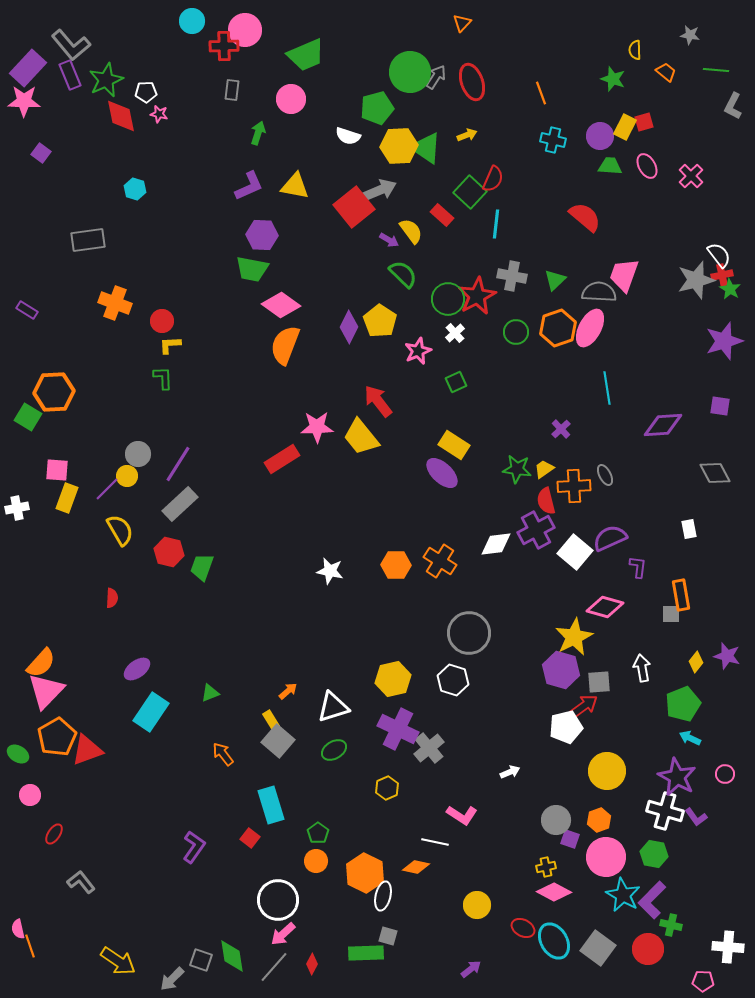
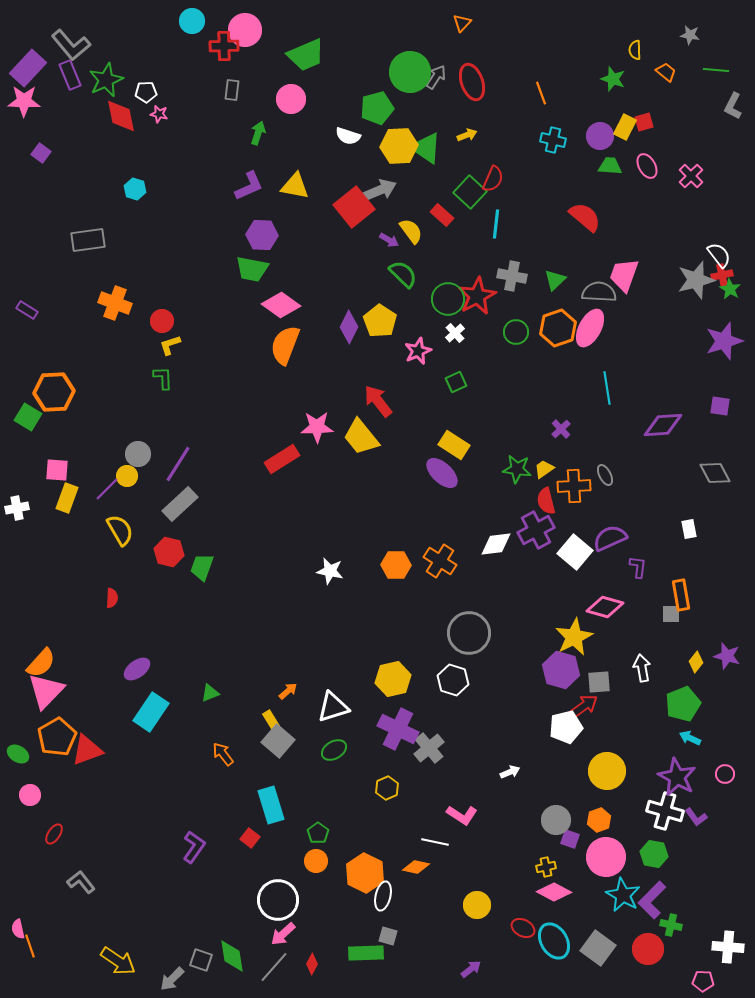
yellow L-shape at (170, 345): rotated 15 degrees counterclockwise
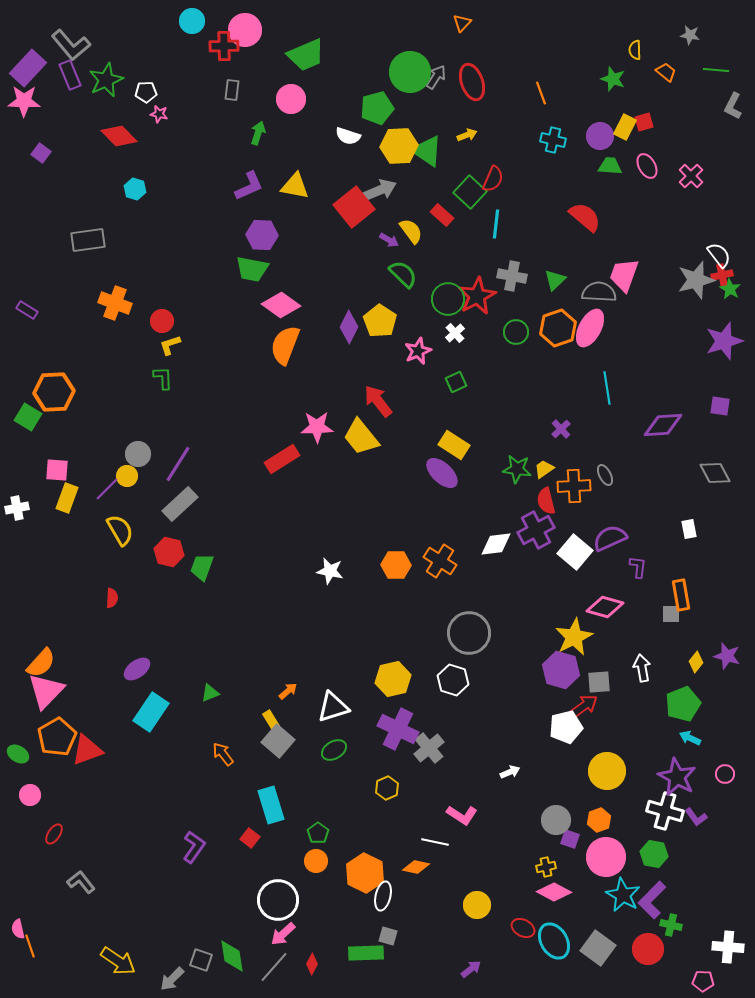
red diamond at (121, 116): moved 2 px left, 20 px down; rotated 33 degrees counterclockwise
green triangle at (426, 148): moved 1 px right, 3 px down
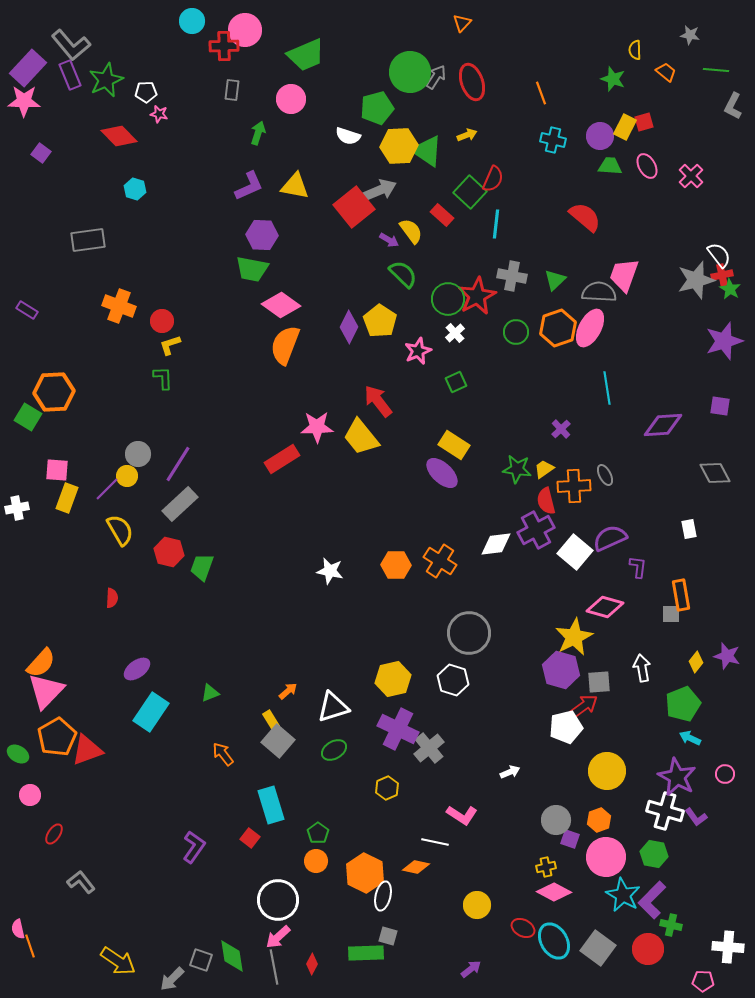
orange cross at (115, 303): moved 4 px right, 3 px down
pink arrow at (283, 934): moved 5 px left, 3 px down
gray line at (274, 967): rotated 52 degrees counterclockwise
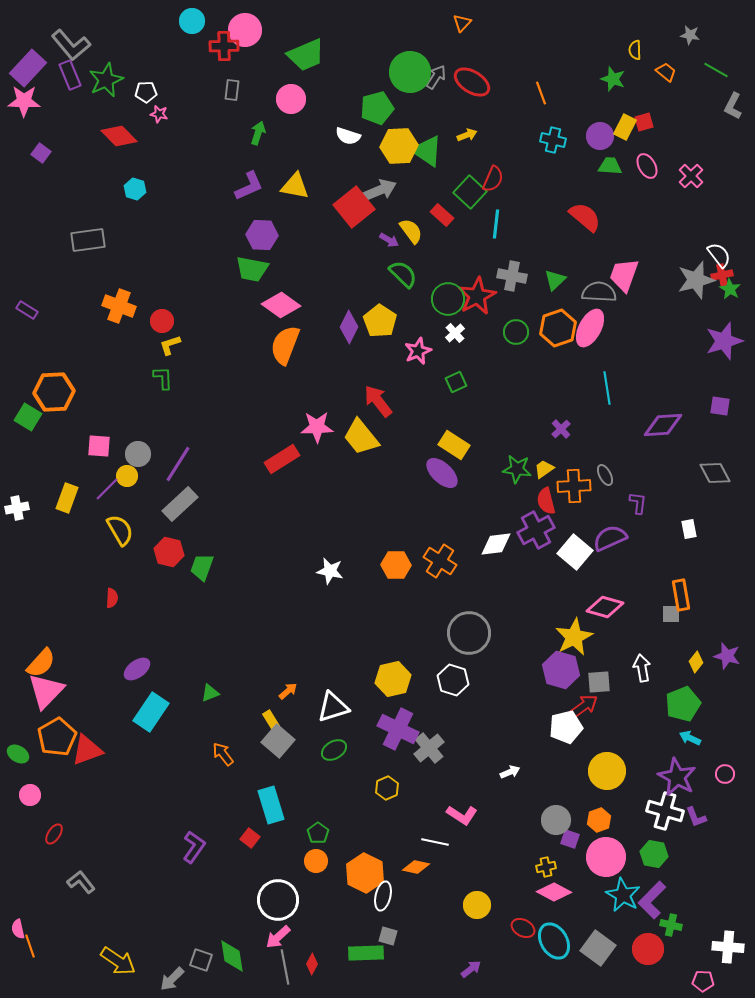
green line at (716, 70): rotated 25 degrees clockwise
red ellipse at (472, 82): rotated 39 degrees counterclockwise
pink square at (57, 470): moved 42 px right, 24 px up
purple L-shape at (638, 567): moved 64 px up
purple L-shape at (696, 817): rotated 15 degrees clockwise
gray line at (274, 967): moved 11 px right
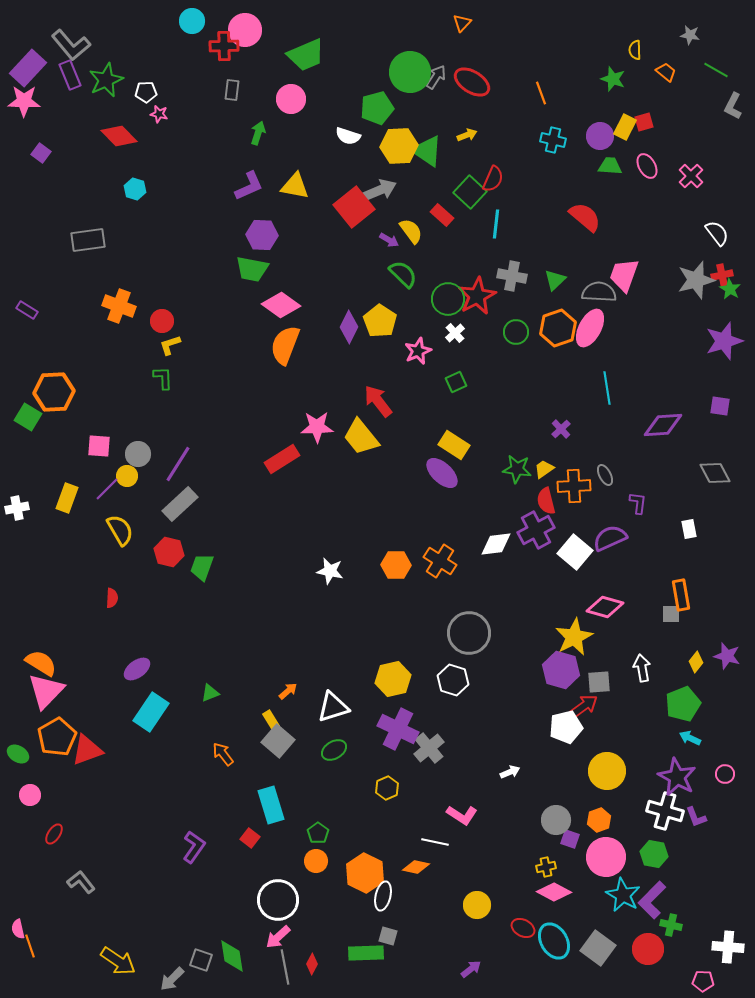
white semicircle at (719, 255): moved 2 px left, 22 px up
orange semicircle at (41, 663): rotated 100 degrees counterclockwise
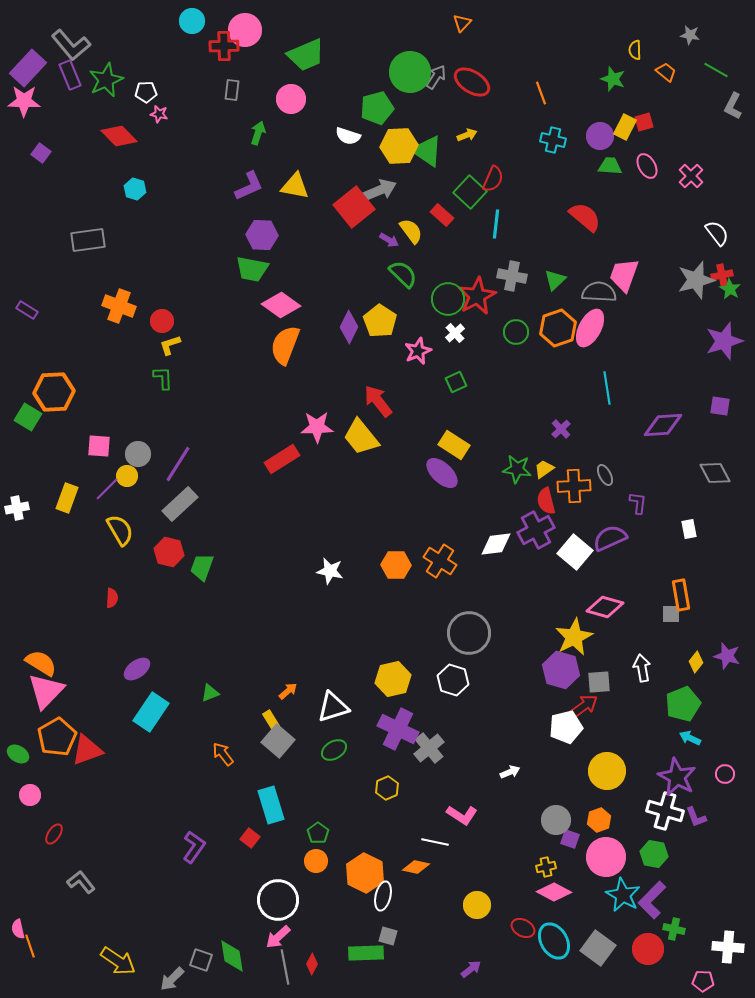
green cross at (671, 925): moved 3 px right, 4 px down
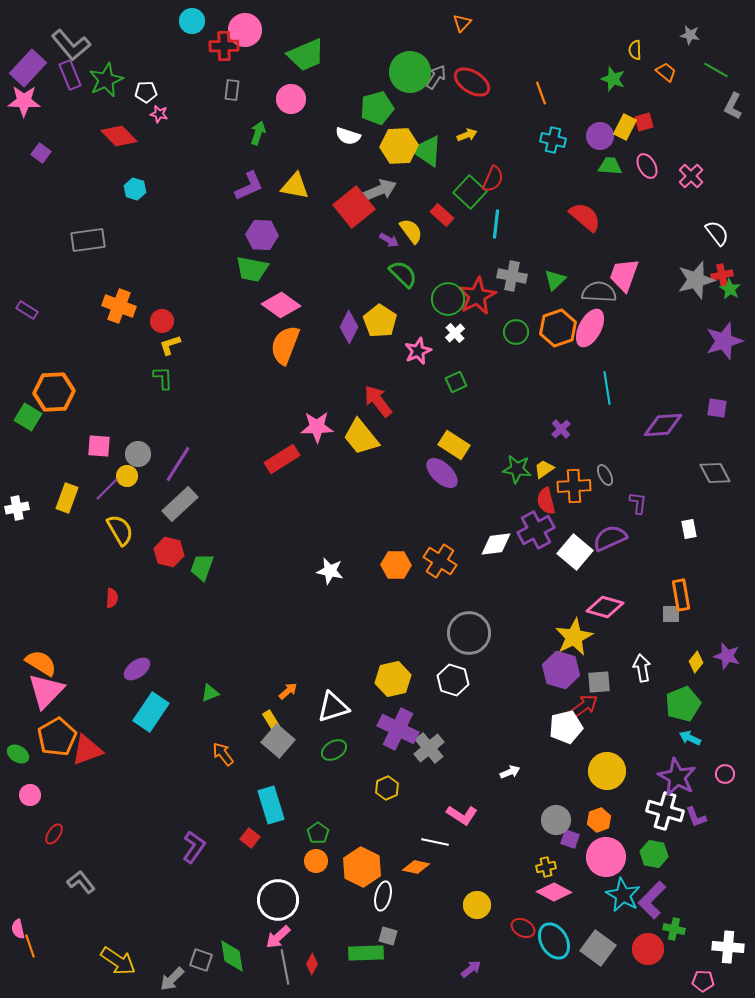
purple square at (720, 406): moved 3 px left, 2 px down
orange hexagon at (365, 873): moved 3 px left, 6 px up
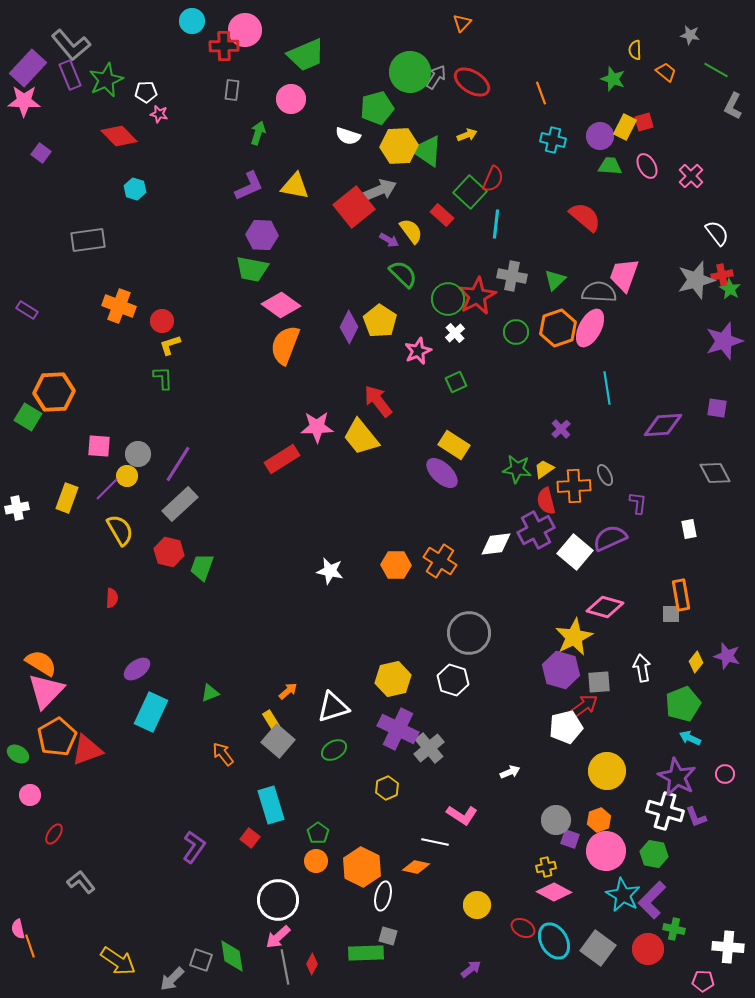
cyan rectangle at (151, 712): rotated 9 degrees counterclockwise
pink circle at (606, 857): moved 6 px up
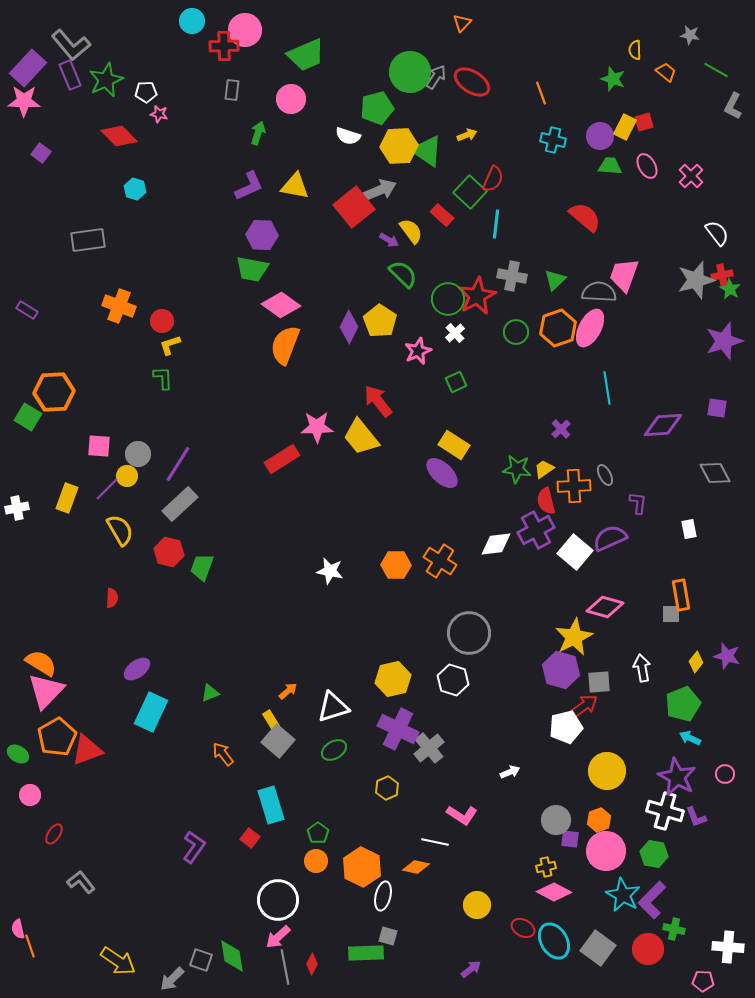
purple square at (570, 839): rotated 12 degrees counterclockwise
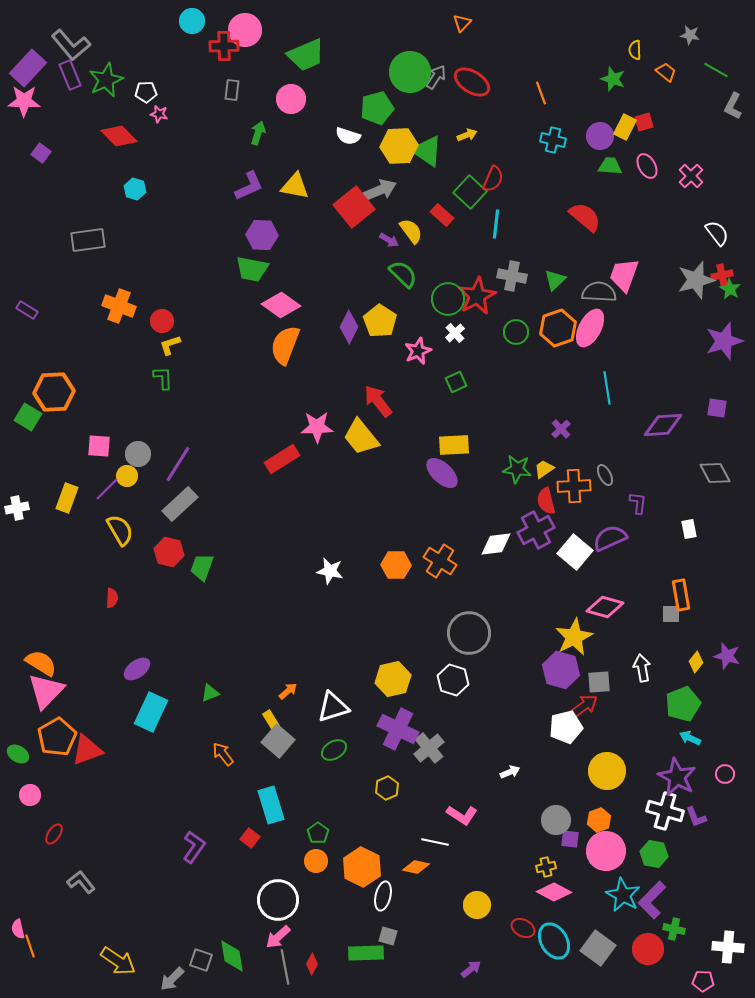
yellow rectangle at (454, 445): rotated 36 degrees counterclockwise
